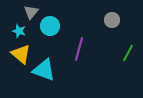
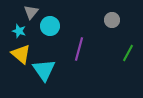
cyan triangle: rotated 35 degrees clockwise
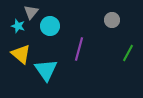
cyan star: moved 1 px left, 5 px up
cyan triangle: moved 2 px right
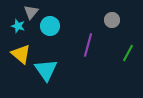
purple line: moved 9 px right, 4 px up
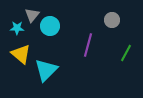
gray triangle: moved 1 px right, 3 px down
cyan star: moved 1 px left, 2 px down; rotated 16 degrees counterclockwise
green line: moved 2 px left
cyan triangle: rotated 20 degrees clockwise
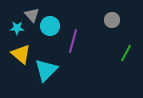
gray triangle: rotated 21 degrees counterclockwise
purple line: moved 15 px left, 4 px up
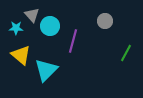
gray circle: moved 7 px left, 1 px down
cyan star: moved 1 px left
yellow triangle: moved 1 px down
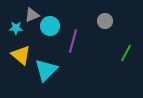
gray triangle: rotated 49 degrees clockwise
